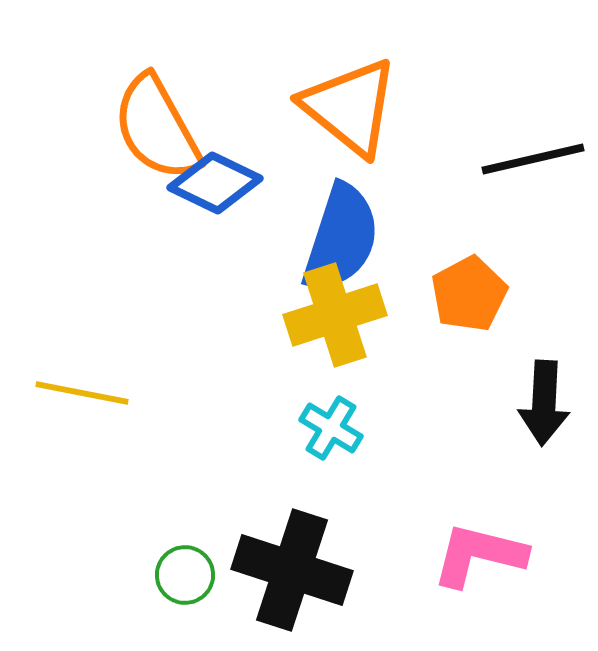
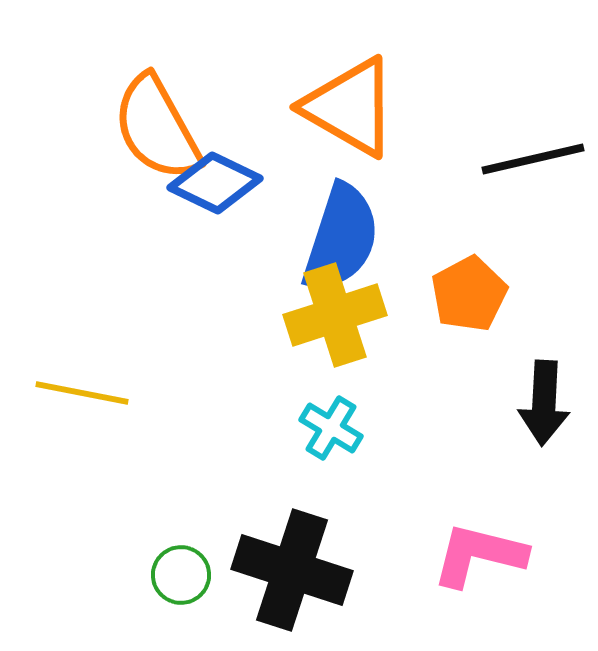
orange triangle: rotated 9 degrees counterclockwise
green circle: moved 4 px left
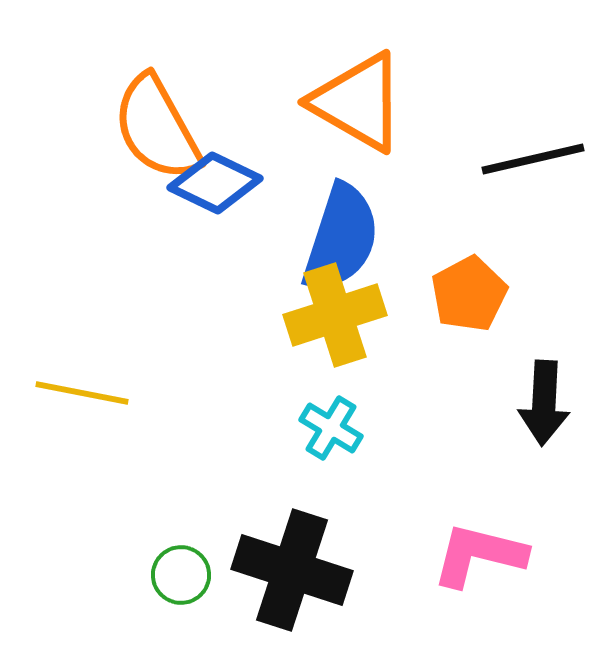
orange triangle: moved 8 px right, 5 px up
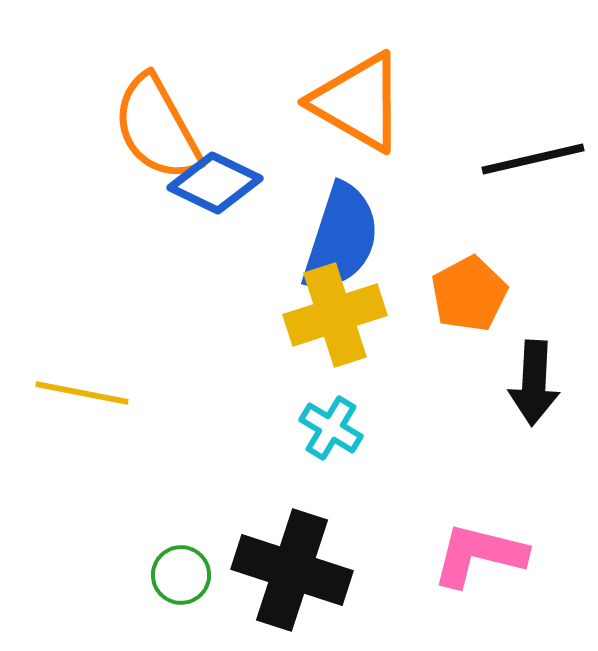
black arrow: moved 10 px left, 20 px up
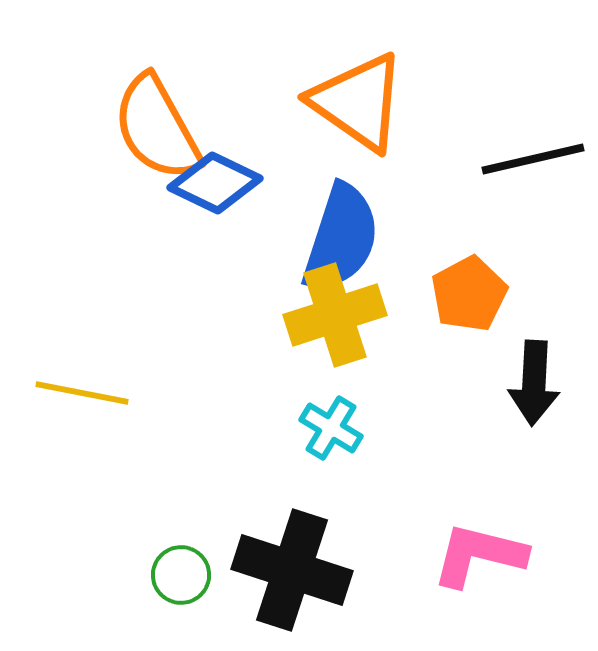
orange triangle: rotated 5 degrees clockwise
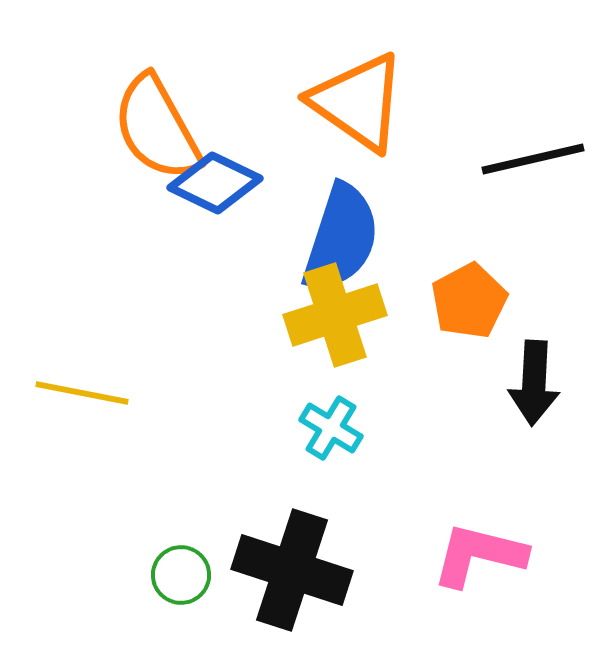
orange pentagon: moved 7 px down
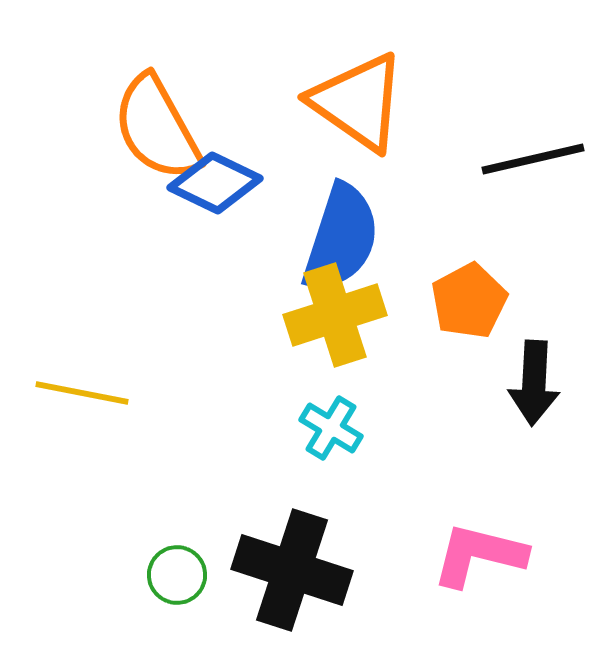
green circle: moved 4 px left
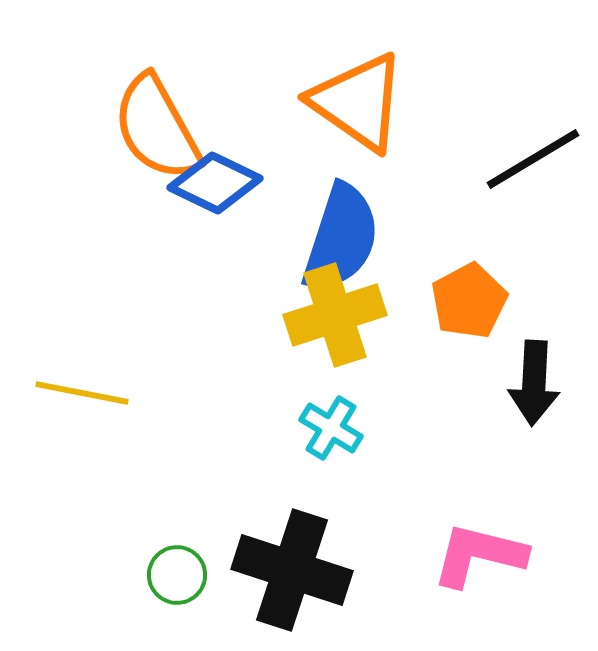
black line: rotated 18 degrees counterclockwise
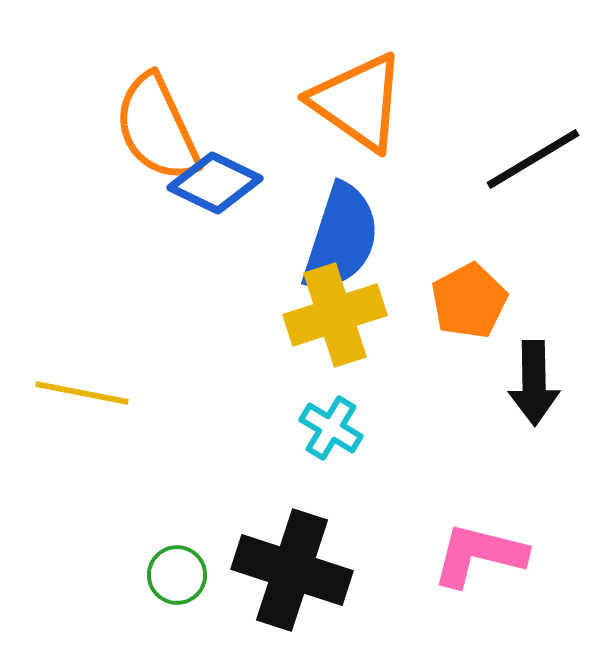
orange semicircle: rotated 4 degrees clockwise
black arrow: rotated 4 degrees counterclockwise
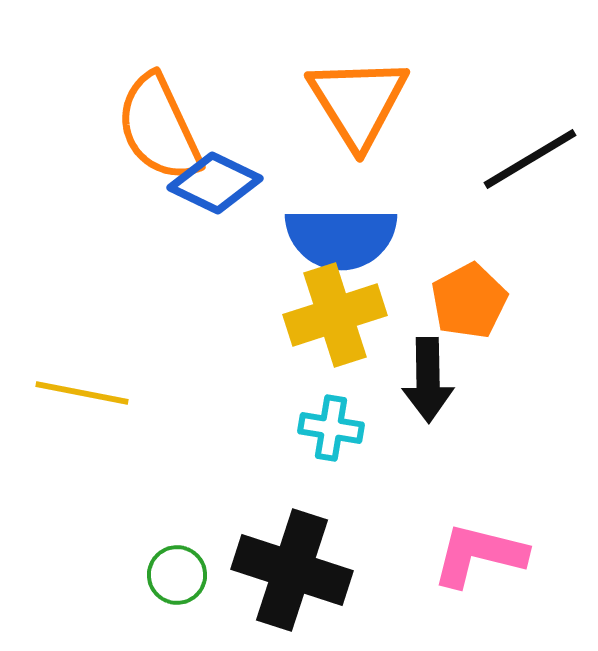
orange triangle: rotated 23 degrees clockwise
orange semicircle: moved 2 px right
black line: moved 3 px left
blue semicircle: rotated 72 degrees clockwise
black arrow: moved 106 px left, 3 px up
cyan cross: rotated 22 degrees counterclockwise
